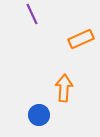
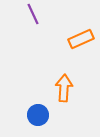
purple line: moved 1 px right
blue circle: moved 1 px left
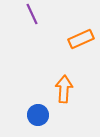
purple line: moved 1 px left
orange arrow: moved 1 px down
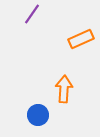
purple line: rotated 60 degrees clockwise
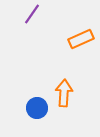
orange arrow: moved 4 px down
blue circle: moved 1 px left, 7 px up
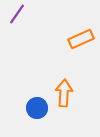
purple line: moved 15 px left
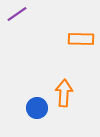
purple line: rotated 20 degrees clockwise
orange rectangle: rotated 25 degrees clockwise
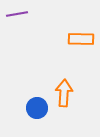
purple line: rotated 25 degrees clockwise
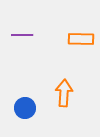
purple line: moved 5 px right, 21 px down; rotated 10 degrees clockwise
blue circle: moved 12 px left
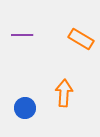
orange rectangle: rotated 30 degrees clockwise
